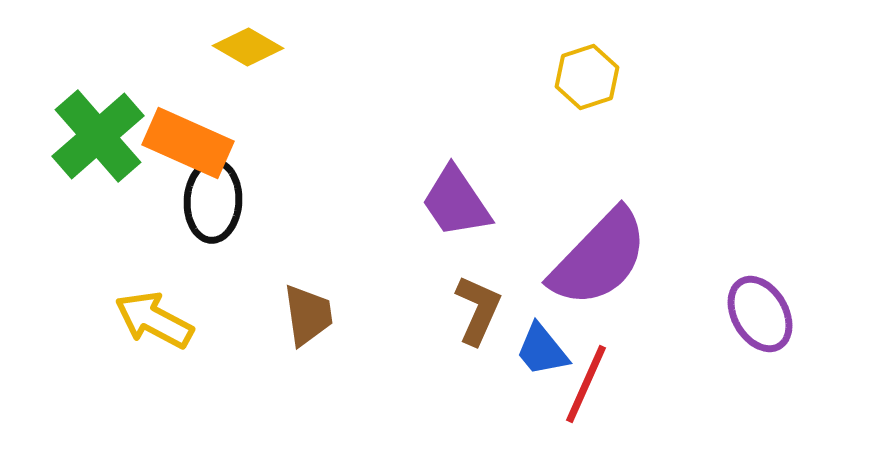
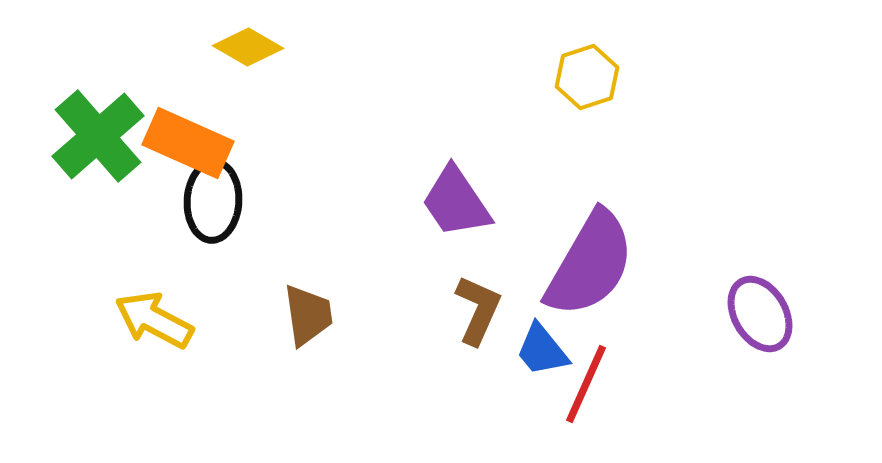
purple semicircle: moved 9 px left, 6 px down; rotated 14 degrees counterclockwise
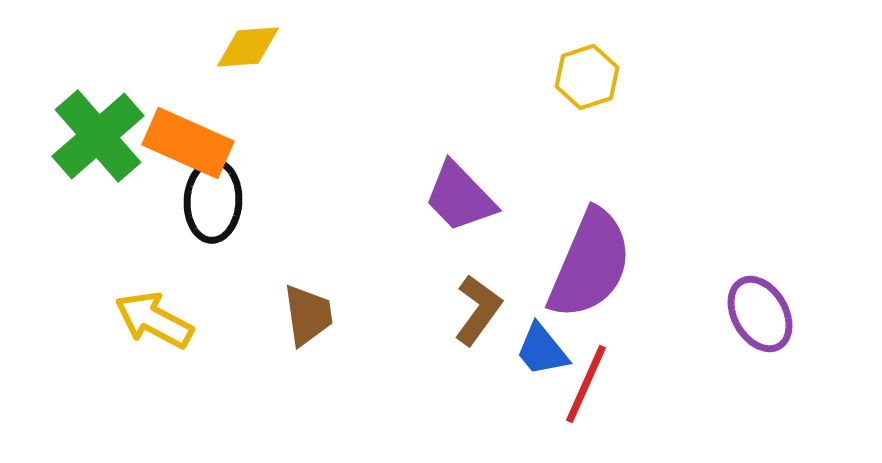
yellow diamond: rotated 34 degrees counterclockwise
purple trapezoid: moved 4 px right, 5 px up; rotated 10 degrees counterclockwise
purple semicircle: rotated 7 degrees counterclockwise
brown L-shape: rotated 12 degrees clockwise
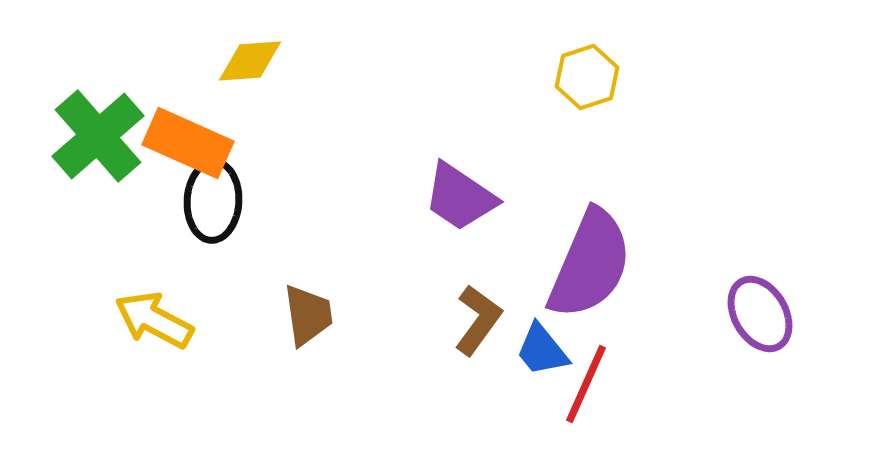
yellow diamond: moved 2 px right, 14 px down
purple trapezoid: rotated 12 degrees counterclockwise
brown L-shape: moved 10 px down
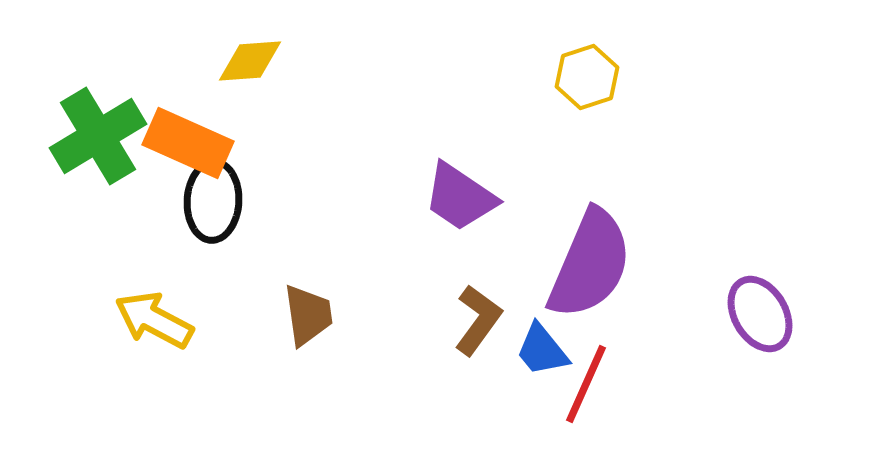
green cross: rotated 10 degrees clockwise
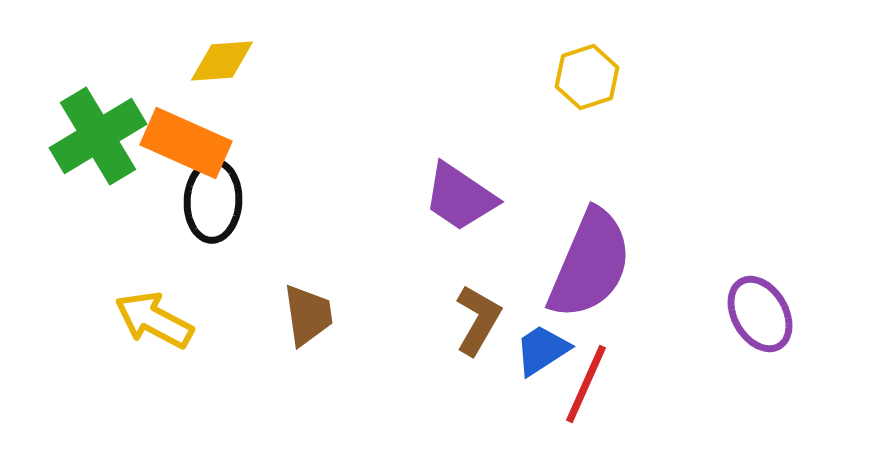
yellow diamond: moved 28 px left
orange rectangle: moved 2 px left
brown L-shape: rotated 6 degrees counterclockwise
blue trapezoid: rotated 96 degrees clockwise
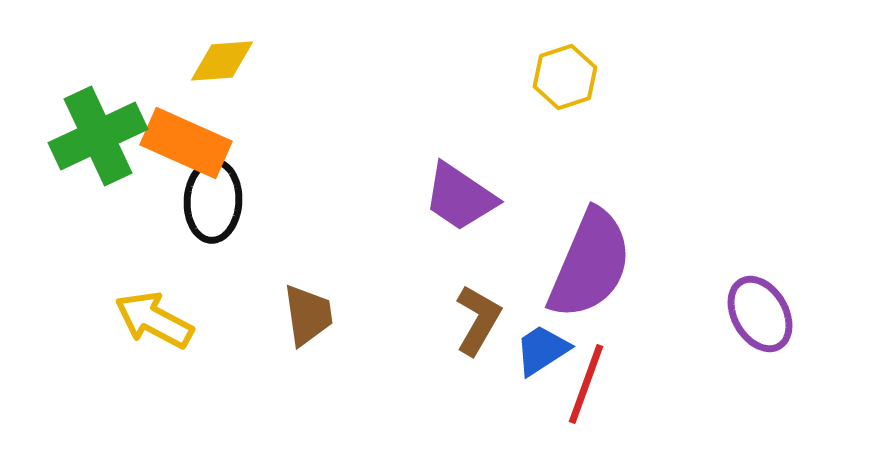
yellow hexagon: moved 22 px left
green cross: rotated 6 degrees clockwise
red line: rotated 4 degrees counterclockwise
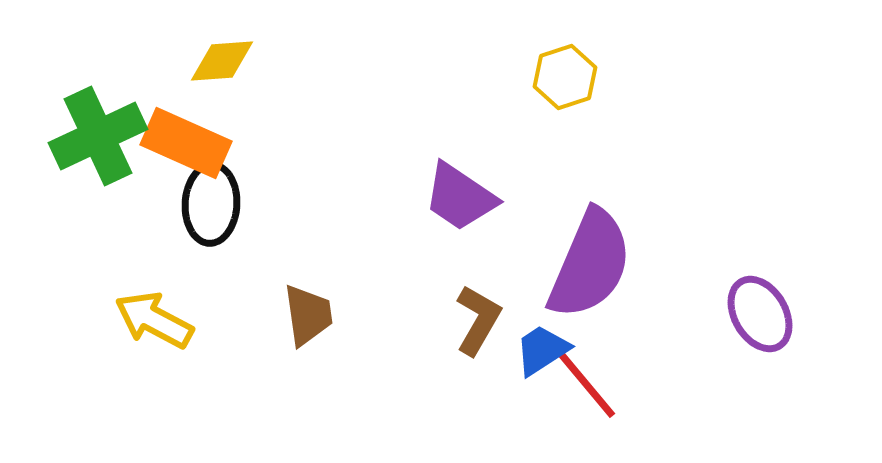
black ellipse: moved 2 px left, 3 px down
red line: rotated 60 degrees counterclockwise
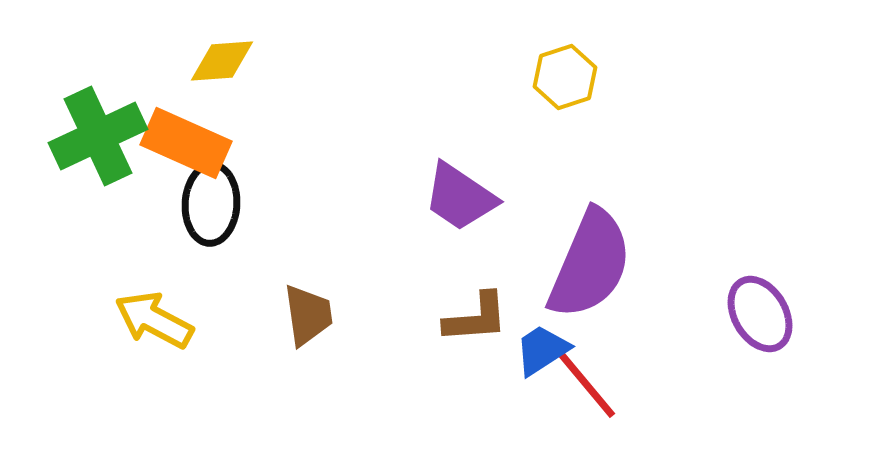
brown L-shape: moved 2 px left, 2 px up; rotated 56 degrees clockwise
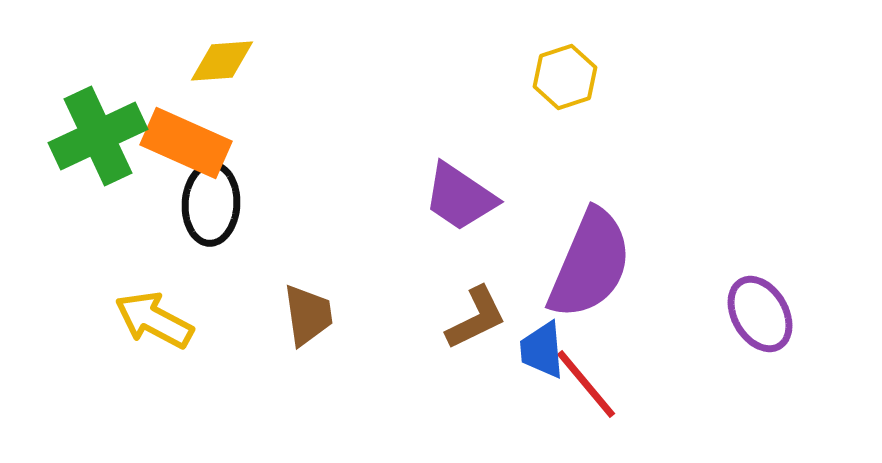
brown L-shape: rotated 22 degrees counterclockwise
blue trapezoid: rotated 62 degrees counterclockwise
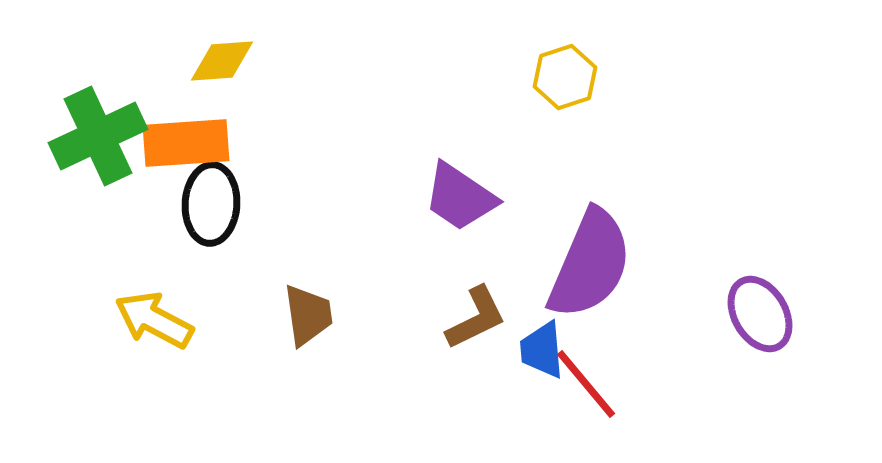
orange rectangle: rotated 28 degrees counterclockwise
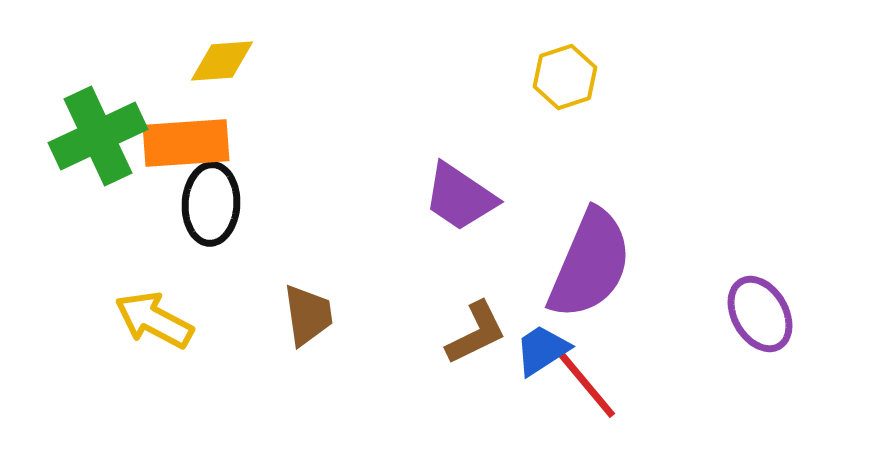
brown L-shape: moved 15 px down
blue trapezoid: rotated 62 degrees clockwise
